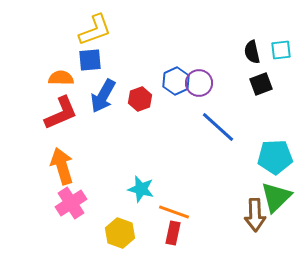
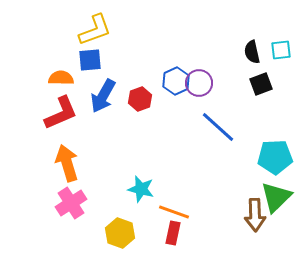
orange arrow: moved 5 px right, 3 px up
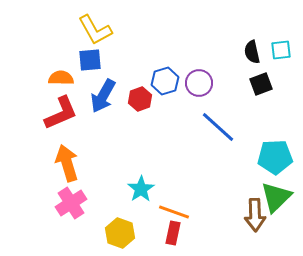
yellow L-shape: rotated 81 degrees clockwise
blue hexagon: moved 11 px left; rotated 8 degrees clockwise
cyan star: rotated 24 degrees clockwise
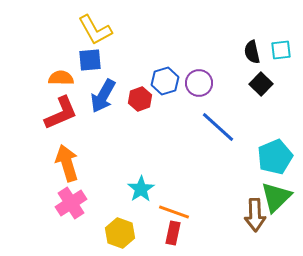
black square: rotated 25 degrees counterclockwise
cyan pentagon: rotated 20 degrees counterclockwise
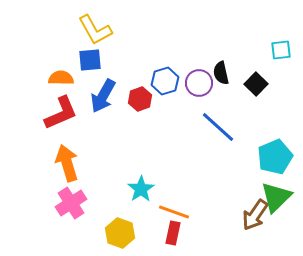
black semicircle: moved 31 px left, 21 px down
black square: moved 5 px left
brown arrow: rotated 36 degrees clockwise
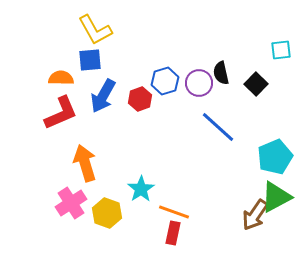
orange arrow: moved 18 px right
green triangle: rotated 16 degrees clockwise
yellow hexagon: moved 13 px left, 20 px up
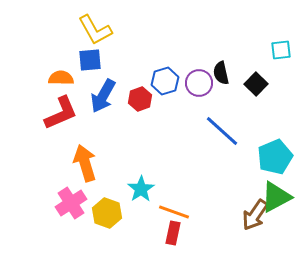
blue line: moved 4 px right, 4 px down
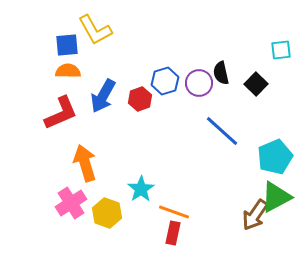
blue square: moved 23 px left, 15 px up
orange semicircle: moved 7 px right, 7 px up
